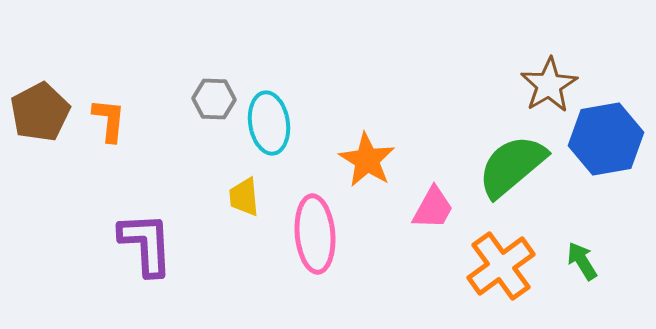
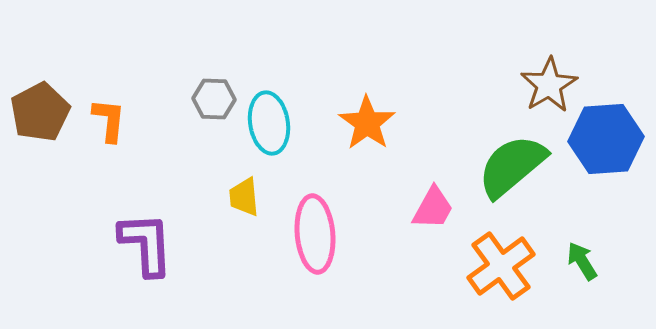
blue hexagon: rotated 6 degrees clockwise
orange star: moved 37 px up; rotated 4 degrees clockwise
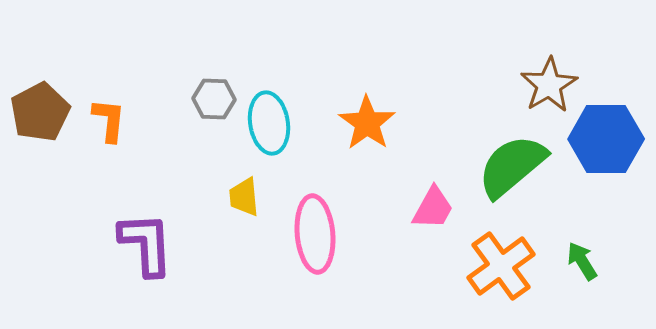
blue hexagon: rotated 4 degrees clockwise
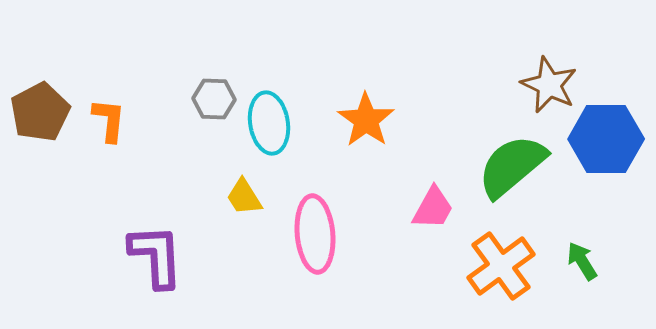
brown star: rotated 16 degrees counterclockwise
orange star: moved 1 px left, 3 px up
yellow trapezoid: rotated 27 degrees counterclockwise
purple L-shape: moved 10 px right, 12 px down
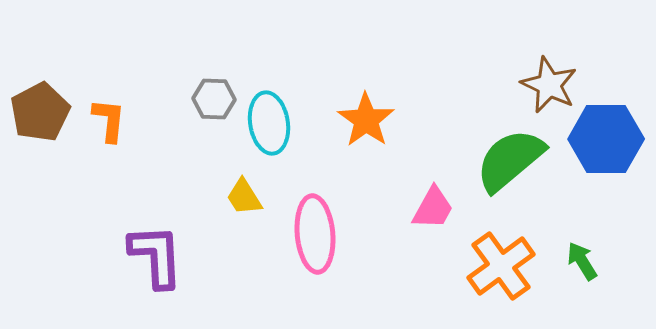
green semicircle: moved 2 px left, 6 px up
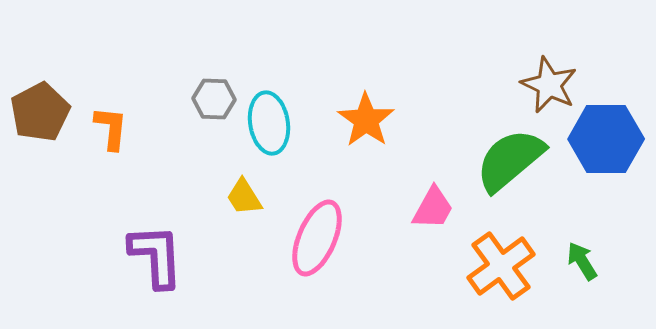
orange L-shape: moved 2 px right, 8 px down
pink ellipse: moved 2 px right, 4 px down; rotated 28 degrees clockwise
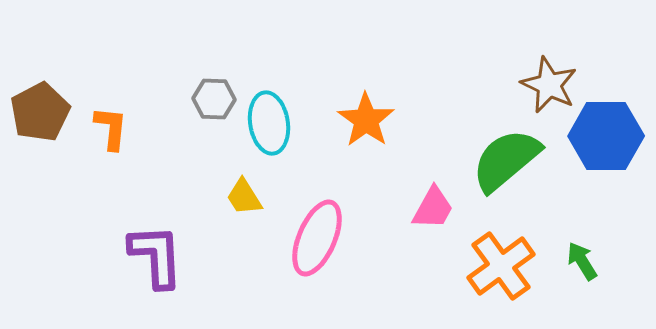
blue hexagon: moved 3 px up
green semicircle: moved 4 px left
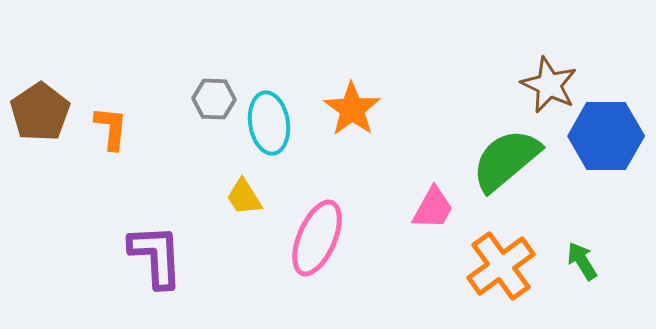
brown pentagon: rotated 6 degrees counterclockwise
orange star: moved 14 px left, 11 px up
